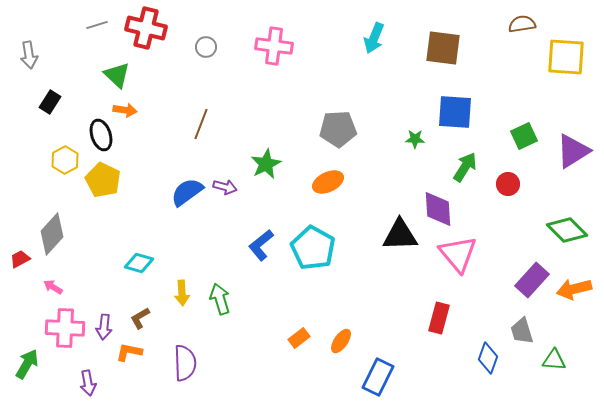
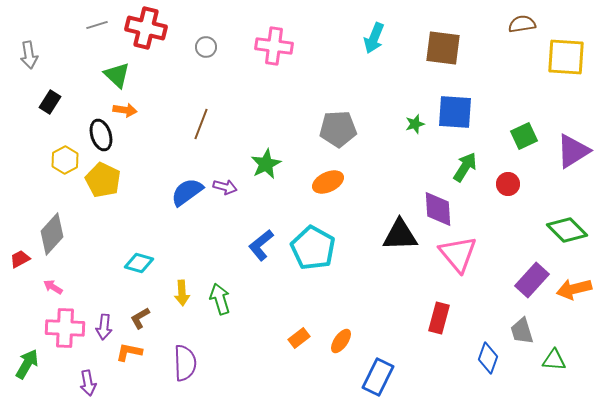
green star at (415, 139): moved 15 px up; rotated 18 degrees counterclockwise
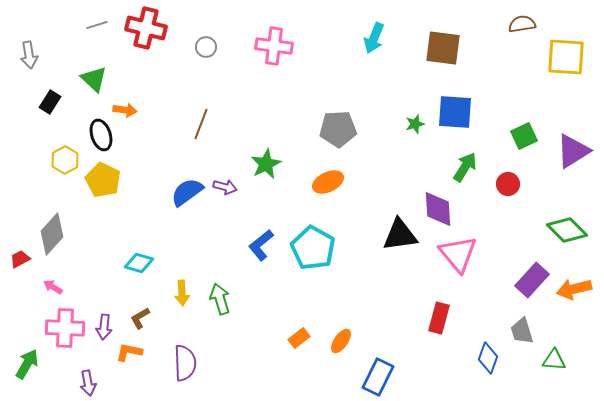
green triangle at (117, 75): moved 23 px left, 4 px down
black triangle at (400, 235): rotated 6 degrees counterclockwise
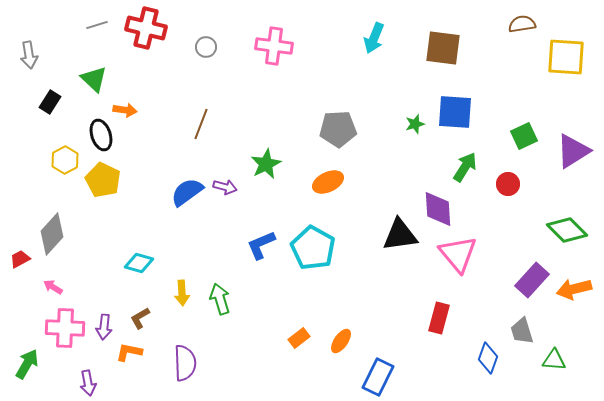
blue L-shape at (261, 245): rotated 16 degrees clockwise
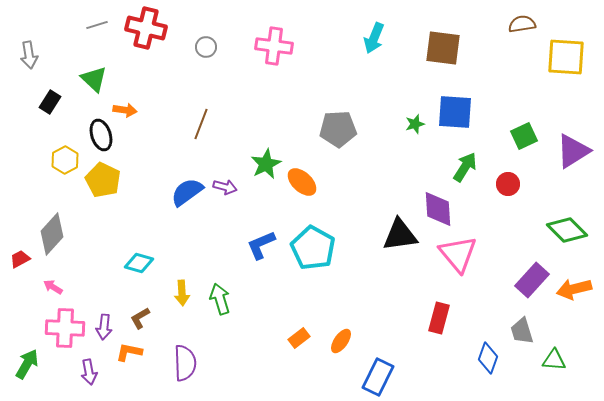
orange ellipse at (328, 182): moved 26 px left; rotated 68 degrees clockwise
purple arrow at (88, 383): moved 1 px right, 11 px up
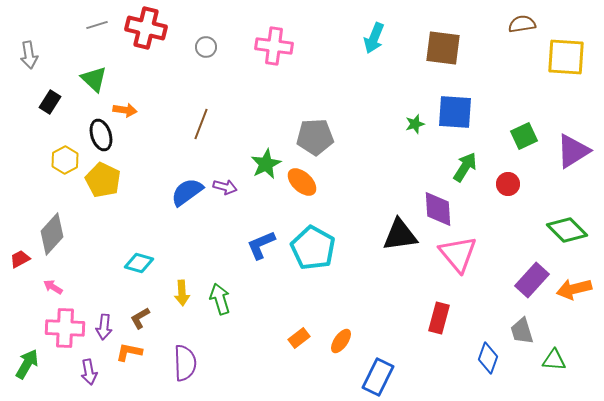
gray pentagon at (338, 129): moved 23 px left, 8 px down
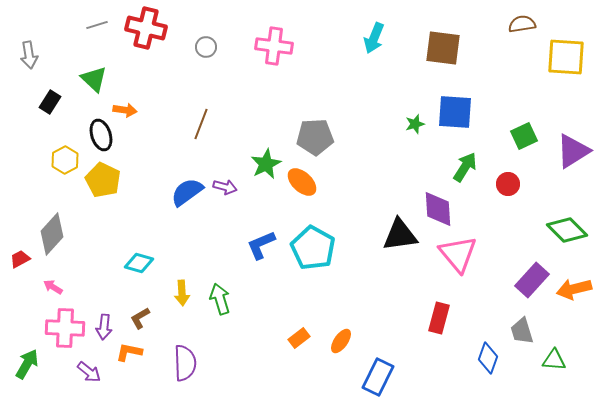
purple arrow at (89, 372): rotated 40 degrees counterclockwise
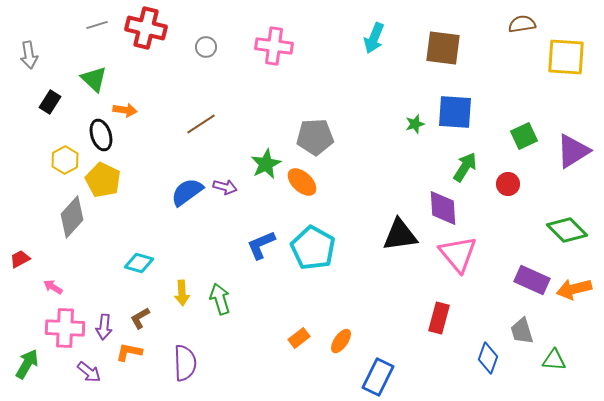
brown line at (201, 124): rotated 36 degrees clockwise
purple diamond at (438, 209): moved 5 px right, 1 px up
gray diamond at (52, 234): moved 20 px right, 17 px up
purple rectangle at (532, 280): rotated 72 degrees clockwise
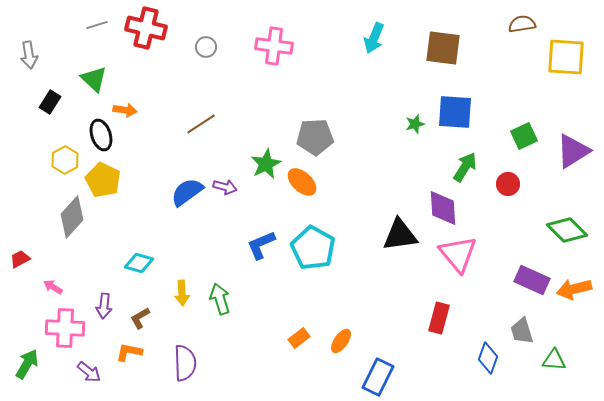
purple arrow at (104, 327): moved 21 px up
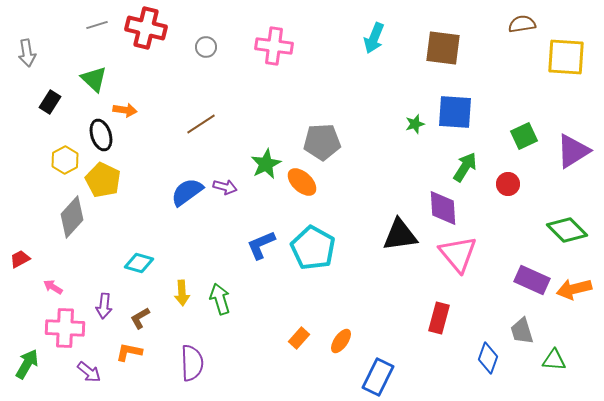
gray arrow at (29, 55): moved 2 px left, 2 px up
gray pentagon at (315, 137): moved 7 px right, 5 px down
orange rectangle at (299, 338): rotated 10 degrees counterclockwise
purple semicircle at (185, 363): moved 7 px right
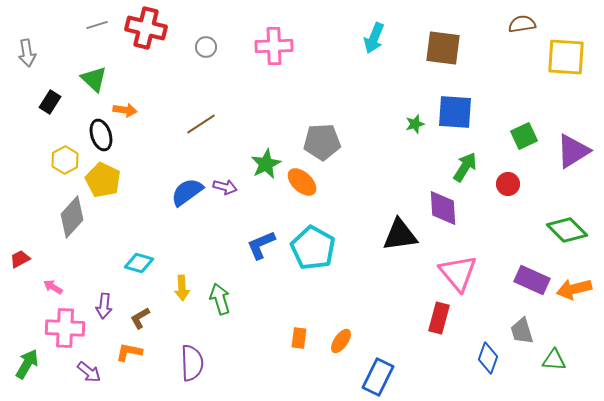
pink cross at (274, 46): rotated 9 degrees counterclockwise
pink triangle at (458, 254): moved 19 px down
yellow arrow at (182, 293): moved 5 px up
orange rectangle at (299, 338): rotated 35 degrees counterclockwise
